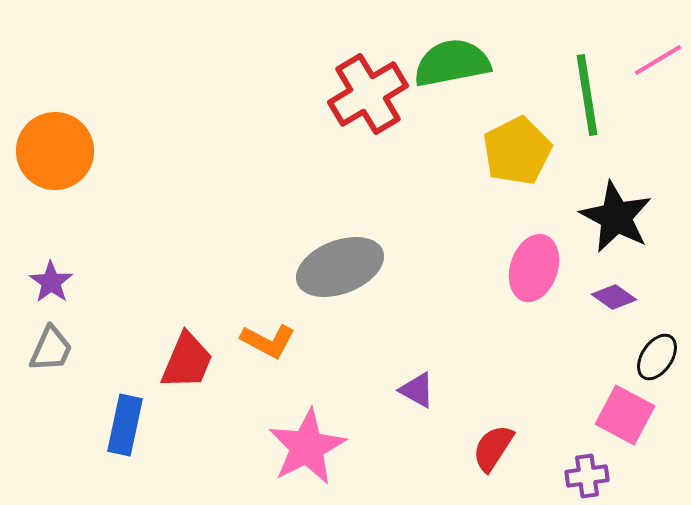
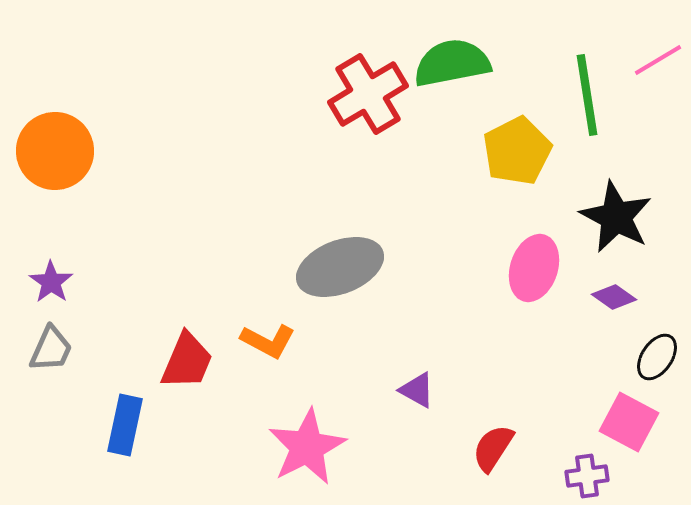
pink square: moved 4 px right, 7 px down
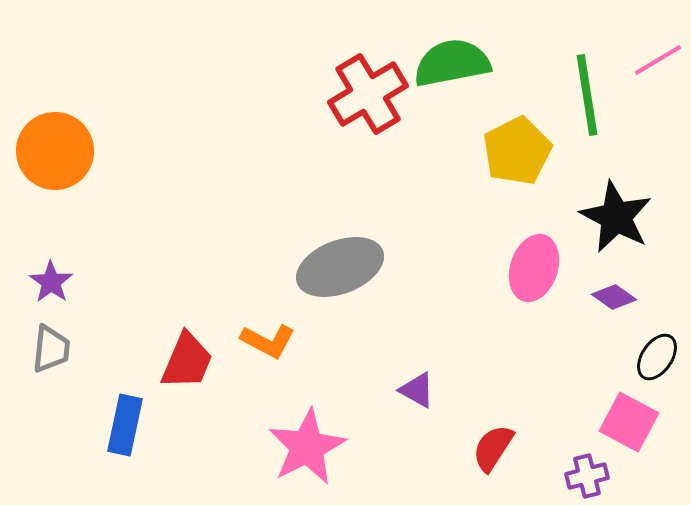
gray trapezoid: rotated 18 degrees counterclockwise
purple cross: rotated 6 degrees counterclockwise
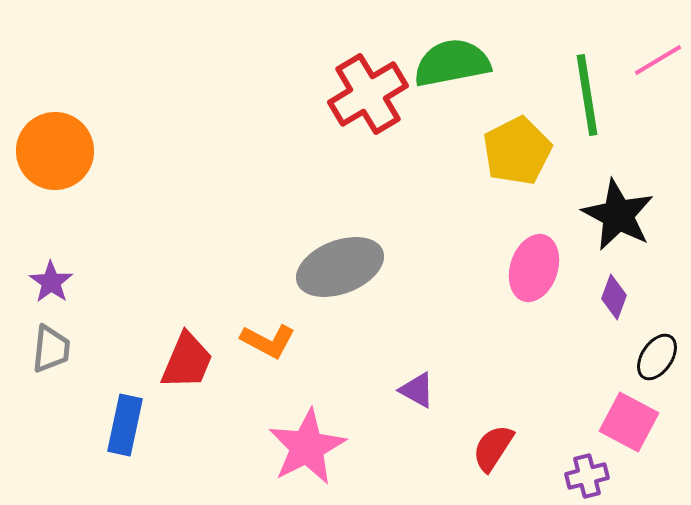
black star: moved 2 px right, 2 px up
purple diamond: rotated 75 degrees clockwise
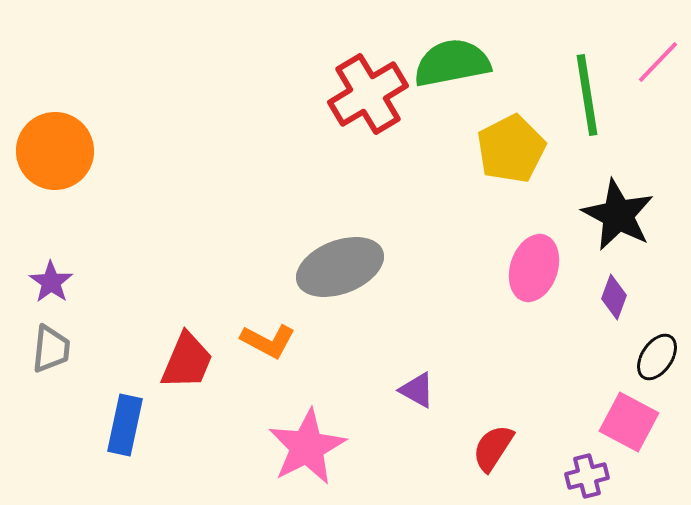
pink line: moved 2 px down; rotated 15 degrees counterclockwise
yellow pentagon: moved 6 px left, 2 px up
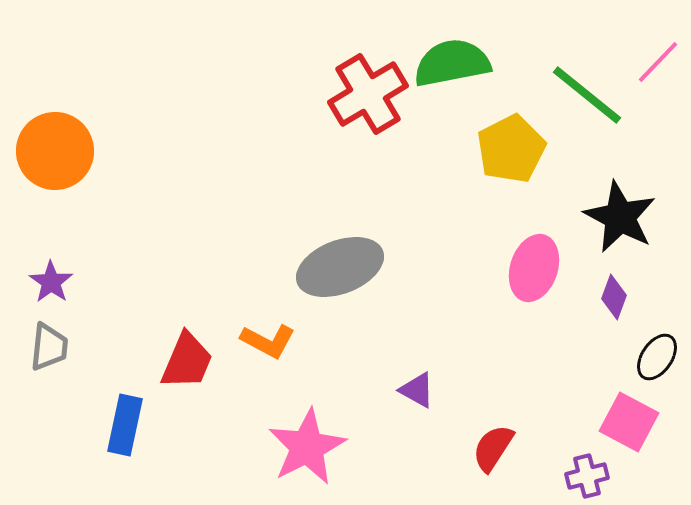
green line: rotated 42 degrees counterclockwise
black star: moved 2 px right, 2 px down
gray trapezoid: moved 2 px left, 2 px up
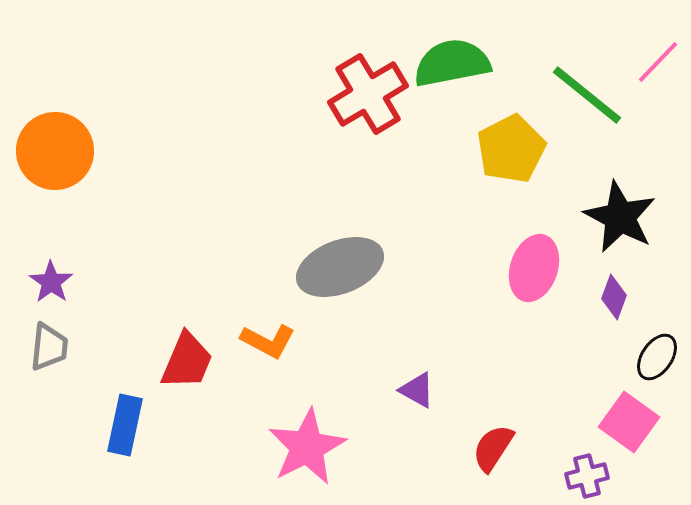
pink square: rotated 8 degrees clockwise
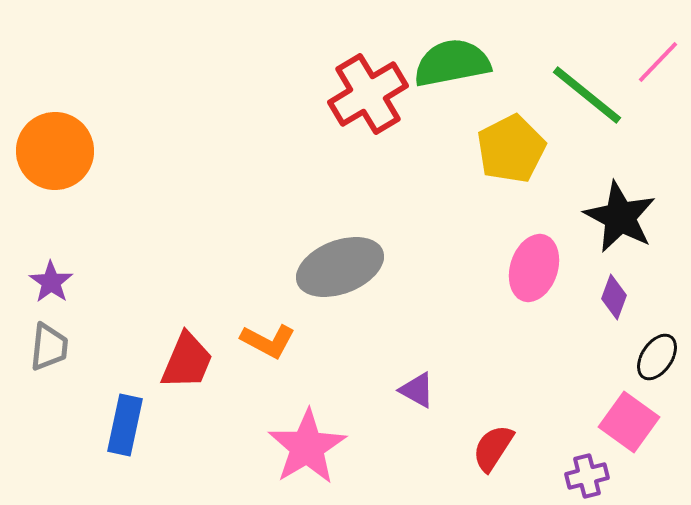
pink star: rotated 4 degrees counterclockwise
